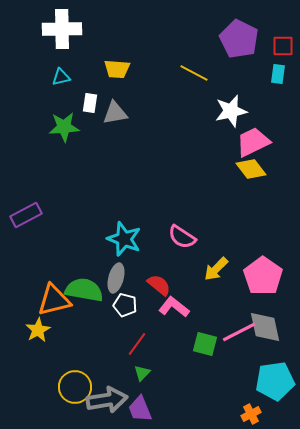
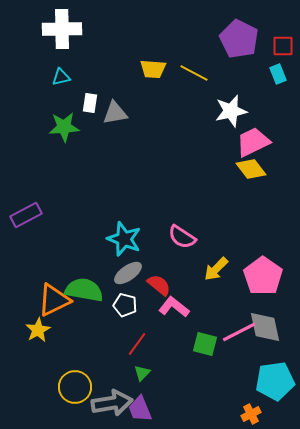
yellow trapezoid: moved 36 px right
cyan rectangle: rotated 30 degrees counterclockwise
gray ellipse: moved 12 px right, 5 px up; rotated 40 degrees clockwise
orange triangle: rotated 12 degrees counterclockwise
gray arrow: moved 5 px right, 3 px down
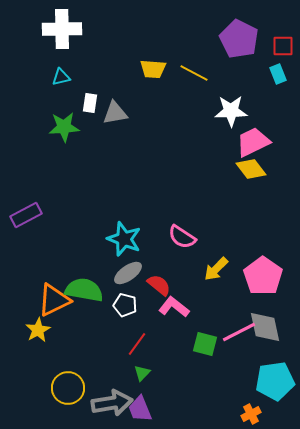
white star: rotated 12 degrees clockwise
yellow circle: moved 7 px left, 1 px down
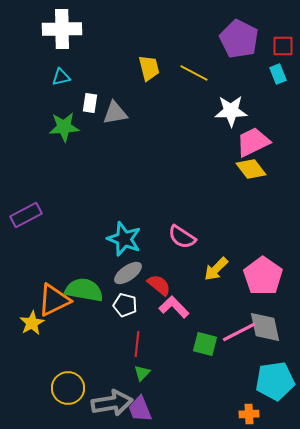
yellow trapezoid: moved 4 px left, 1 px up; rotated 108 degrees counterclockwise
pink L-shape: rotated 8 degrees clockwise
yellow star: moved 6 px left, 7 px up
red line: rotated 30 degrees counterclockwise
orange cross: moved 2 px left; rotated 24 degrees clockwise
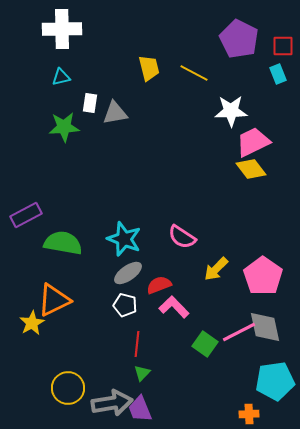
red semicircle: rotated 60 degrees counterclockwise
green semicircle: moved 21 px left, 47 px up
green square: rotated 20 degrees clockwise
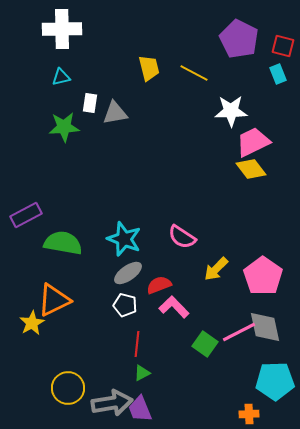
red square: rotated 15 degrees clockwise
green triangle: rotated 18 degrees clockwise
cyan pentagon: rotated 6 degrees clockwise
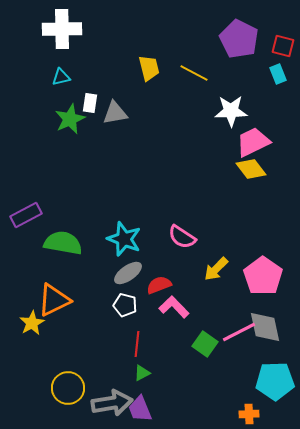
green star: moved 6 px right, 8 px up; rotated 20 degrees counterclockwise
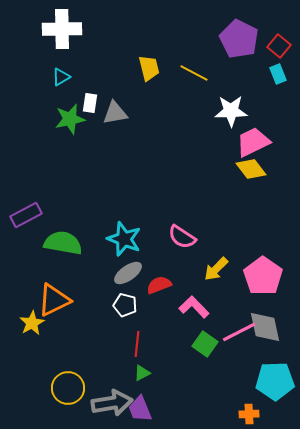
red square: moved 4 px left; rotated 25 degrees clockwise
cyan triangle: rotated 18 degrees counterclockwise
green star: rotated 12 degrees clockwise
pink L-shape: moved 20 px right
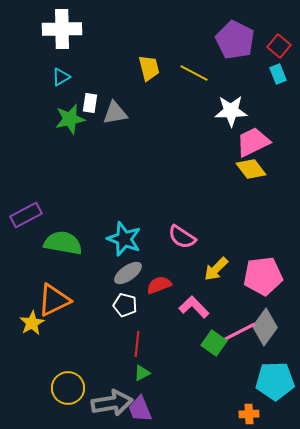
purple pentagon: moved 4 px left, 1 px down
pink pentagon: rotated 30 degrees clockwise
gray diamond: rotated 48 degrees clockwise
green square: moved 9 px right, 1 px up
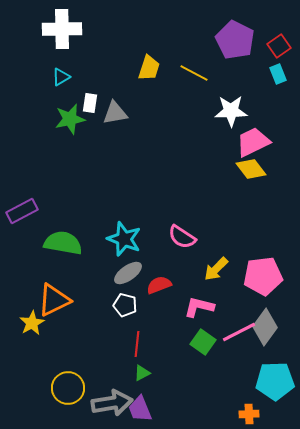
red square: rotated 15 degrees clockwise
yellow trapezoid: rotated 32 degrees clockwise
purple rectangle: moved 4 px left, 4 px up
pink L-shape: moved 5 px right; rotated 32 degrees counterclockwise
green square: moved 11 px left, 1 px up
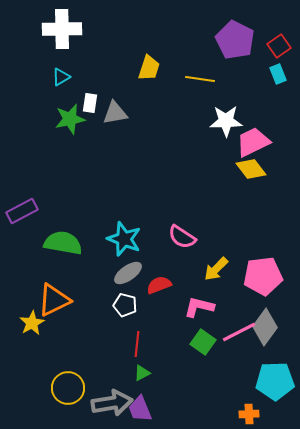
yellow line: moved 6 px right, 6 px down; rotated 20 degrees counterclockwise
white star: moved 5 px left, 10 px down
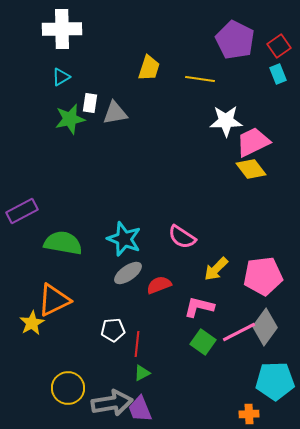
white pentagon: moved 12 px left, 25 px down; rotated 20 degrees counterclockwise
